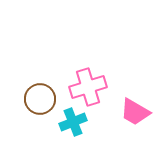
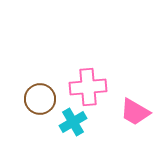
pink cross: rotated 12 degrees clockwise
cyan cross: rotated 8 degrees counterclockwise
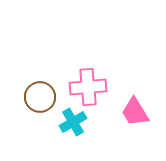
brown circle: moved 2 px up
pink trapezoid: rotated 28 degrees clockwise
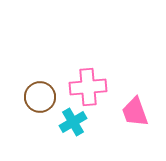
pink trapezoid: rotated 12 degrees clockwise
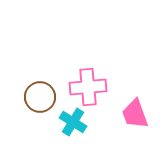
pink trapezoid: moved 2 px down
cyan cross: rotated 28 degrees counterclockwise
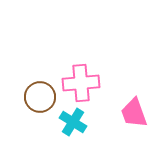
pink cross: moved 7 px left, 4 px up
pink trapezoid: moved 1 px left, 1 px up
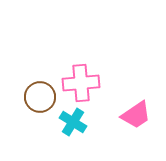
pink trapezoid: moved 2 px right, 2 px down; rotated 104 degrees counterclockwise
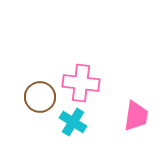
pink cross: rotated 12 degrees clockwise
pink trapezoid: moved 1 px down; rotated 48 degrees counterclockwise
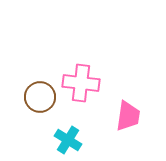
pink trapezoid: moved 8 px left
cyan cross: moved 5 px left, 18 px down
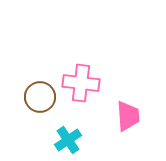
pink trapezoid: rotated 12 degrees counterclockwise
cyan cross: rotated 24 degrees clockwise
